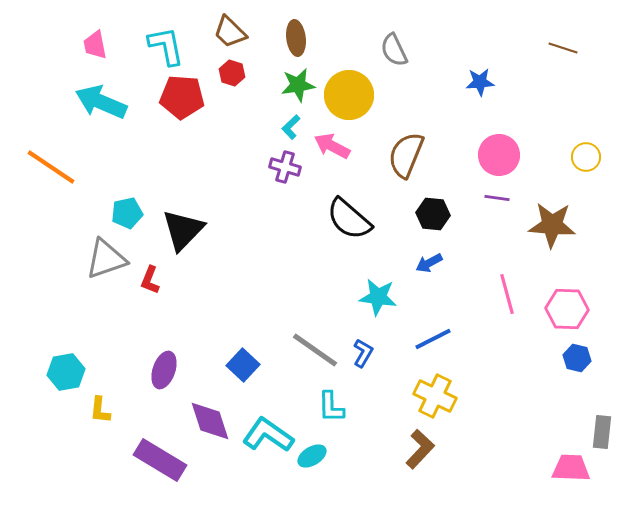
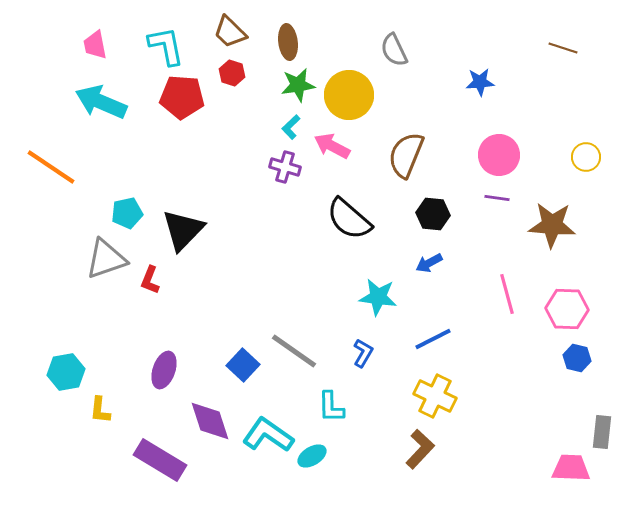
brown ellipse at (296, 38): moved 8 px left, 4 px down
gray line at (315, 350): moved 21 px left, 1 px down
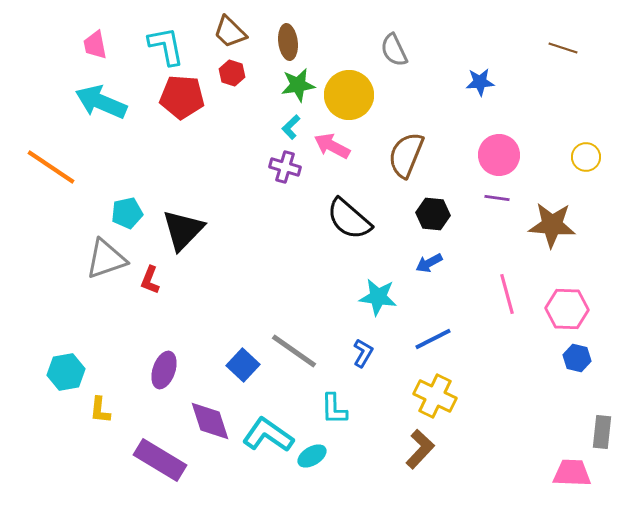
cyan L-shape at (331, 407): moved 3 px right, 2 px down
pink trapezoid at (571, 468): moved 1 px right, 5 px down
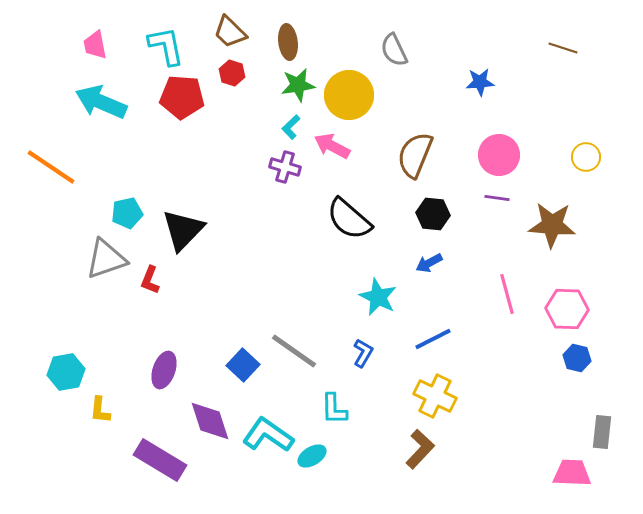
brown semicircle at (406, 155): moved 9 px right
cyan star at (378, 297): rotated 18 degrees clockwise
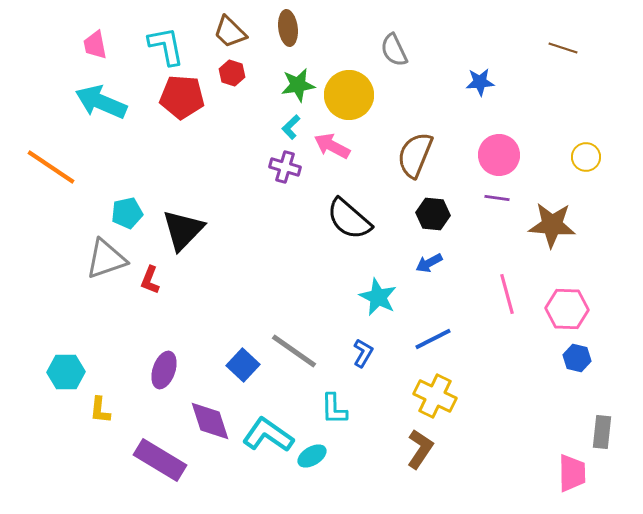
brown ellipse at (288, 42): moved 14 px up
cyan hexagon at (66, 372): rotated 9 degrees clockwise
brown L-shape at (420, 449): rotated 9 degrees counterclockwise
pink trapezoid at (572, 473): rotated 87 degrees clockwise
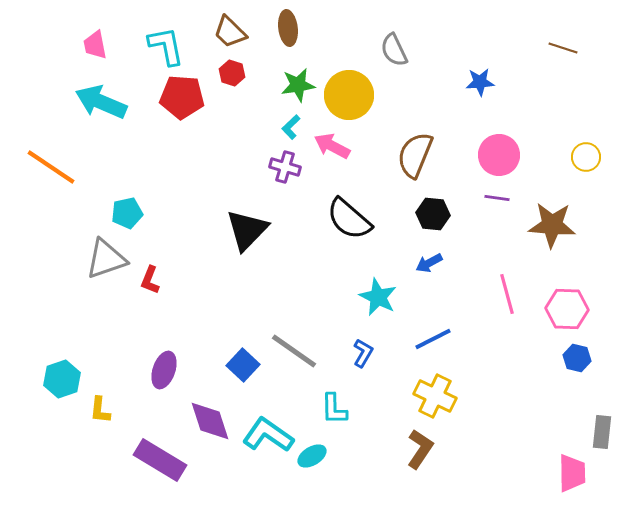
black triangle at (183, 230): moved 64 px right
cyan hexagon at (66, 372): moved 4 px left, 7 px down; rotated 18 degrees counterclockwise
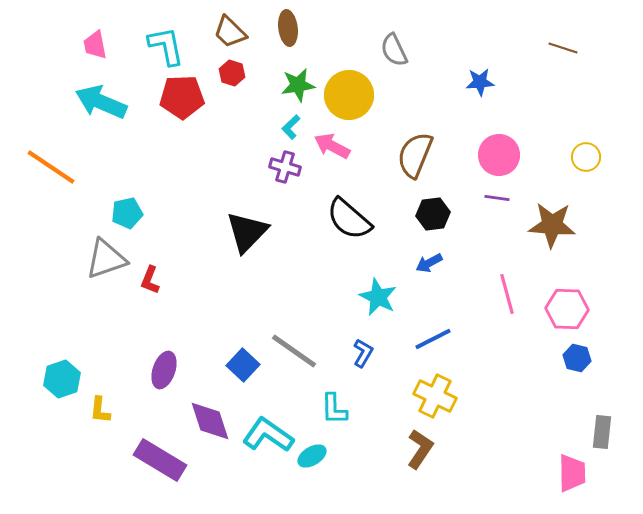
red pentagon at (182, 97): rotated 6 degrees counterclockwise
black hexagon at (433, 214): rotated 12 degrees counterclockwise
black triangle at (247, 230): moved 2 px down
